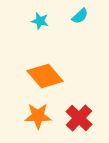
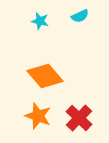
cyan semicircle: rotated 18 degrees clockwise
orange star: rotated 20 degrees clockwise
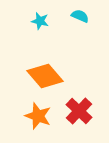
cyan semicircle: rotated 132 degrees counterclockwise
red cross: moved 7 px up
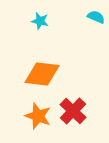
cyan semicircle: moved 16 px right, 1 px down
orange diamond: moved 3 px left, 2 px up; rotated 42 degrees counterclockwise
red cross: moved 6 px left
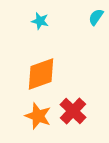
cyan semicircle: rotated 78 degrees counterclockwise
orange diamond: moved 1 px left; rotated 27 degrees counterclockwise
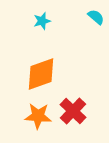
cyan semicircle: rotated 96 degrees clockwise
cyan star: moved 2 px right; rotated 30 degrees counterclockwise
orange star: rotated 16 degrees counterclockwise
